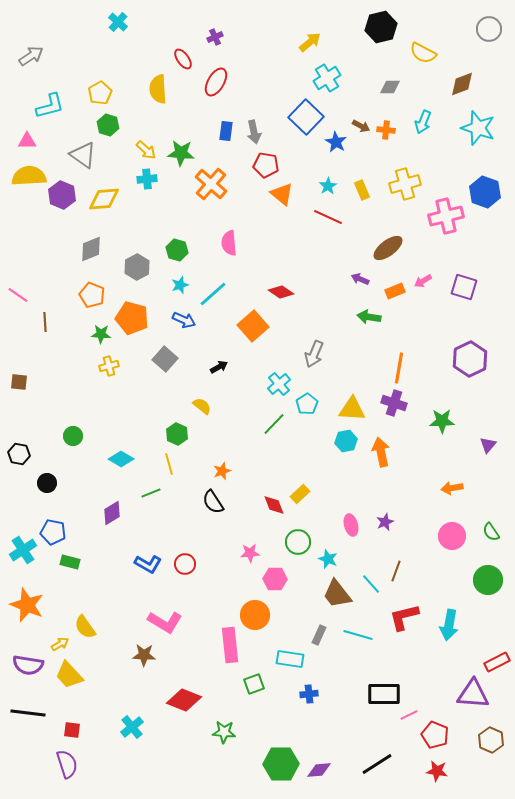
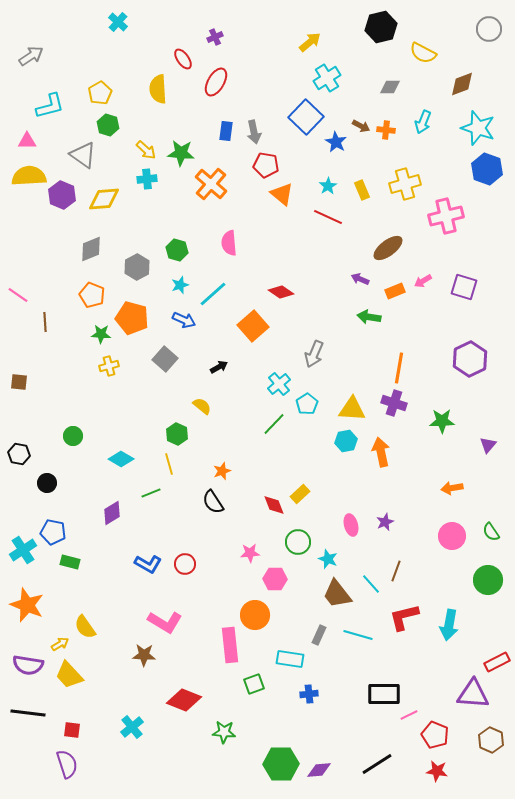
blue hexagon at (485, 192): moved 2 px right, 23 px up
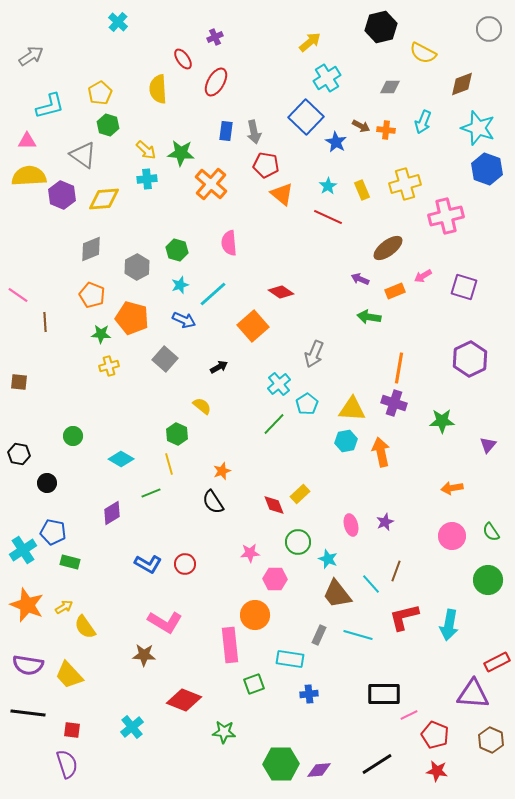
pink arrow at (423, 281): moved 5 px up
yellow arrow at (60, 644): moved 4 px right, 37 px up
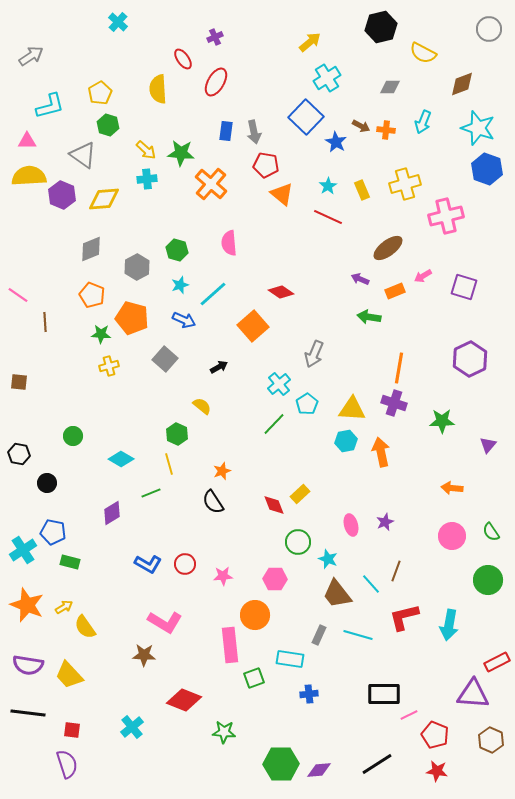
orange arrow at (452, 488): rotated 15 degrees clockwise
pink star at (250, 553): moved 27 px left, 23 px down
green square at (254, 684): moved 6 px up
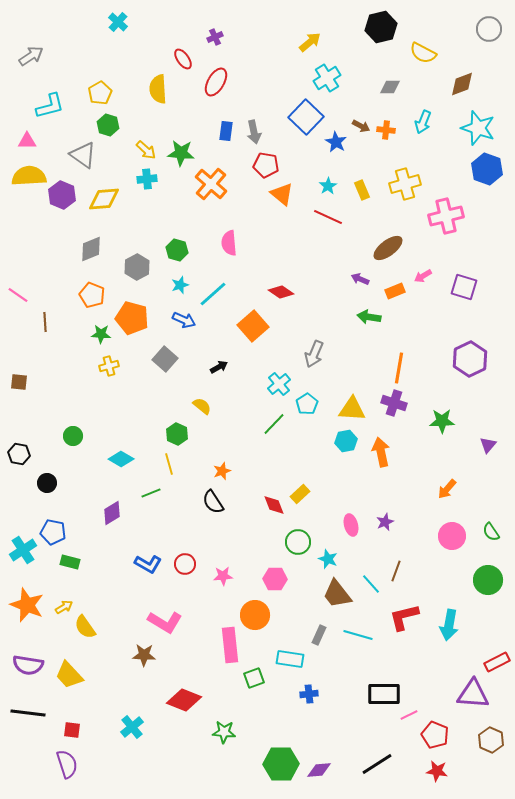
orange arrow at (452, 488): moved 5 px left, 1 px down; rotated 55 degrees counterclockwise
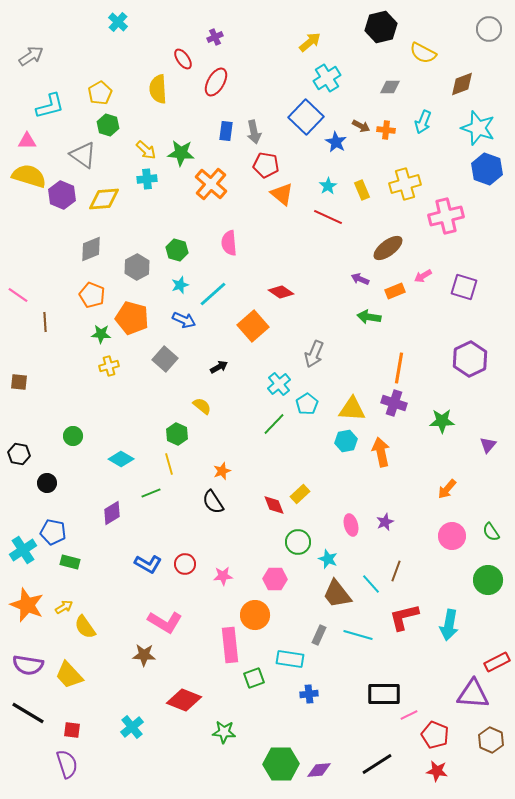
yellow semicircle at (29, 176): rotated 20 degrees clockwise
black line at (28, 713): rotated 24 degrees clockwise
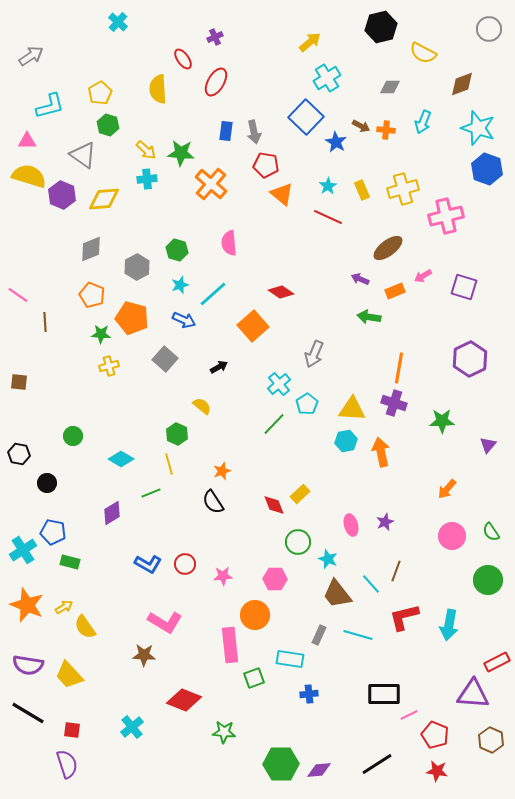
yellow cross at (405, 184): moved 2 px left, 5 px down
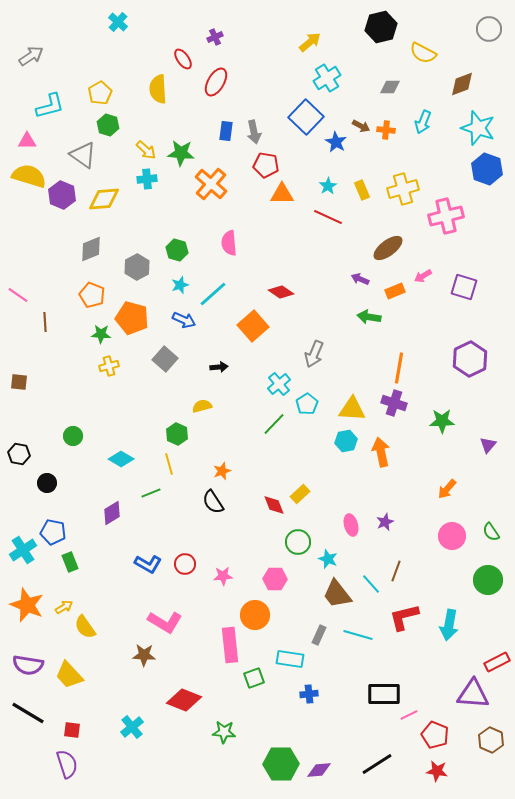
orange triangle at (282, 194): rotated 40 degrees counterclockwise
black arrow at (219, 367): rotated 24 degrees clockwise
yellow semicircle at (202, 406): rotated 54 degrees counterclockwise
green rectangle at (70, 562): rotated 54 degrees clockwise
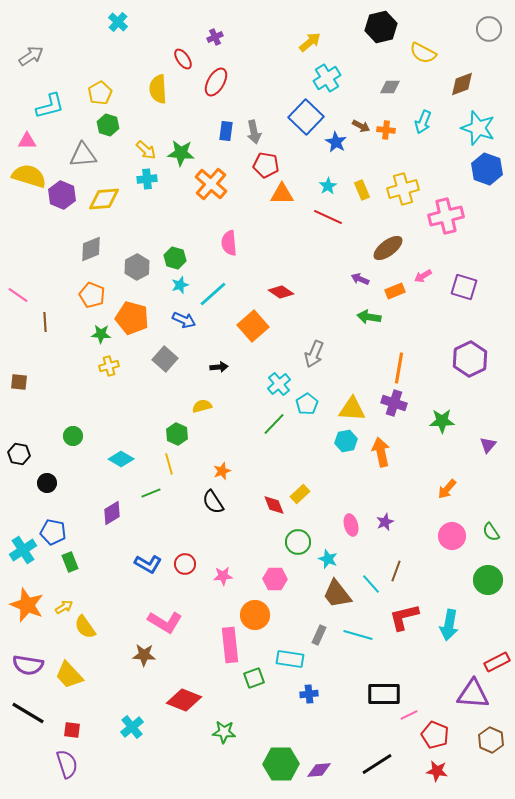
gray triangle at (83, 155): rotated 40 degrees counterclockwise
green hexagon at (177, 250): moved 2 px left, 8 px down
